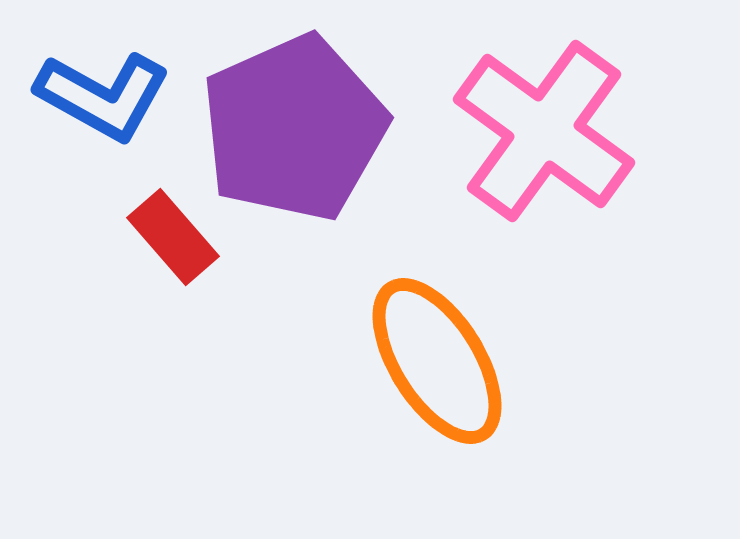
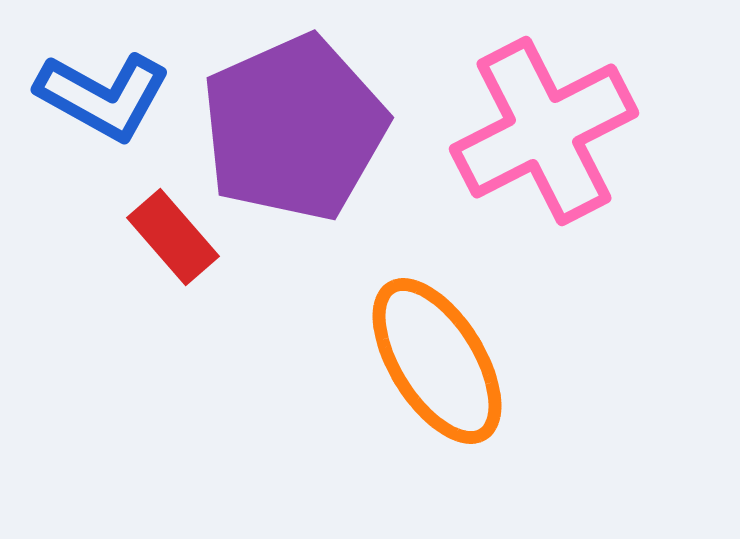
pink cross: rotated 27 degrees clockwise
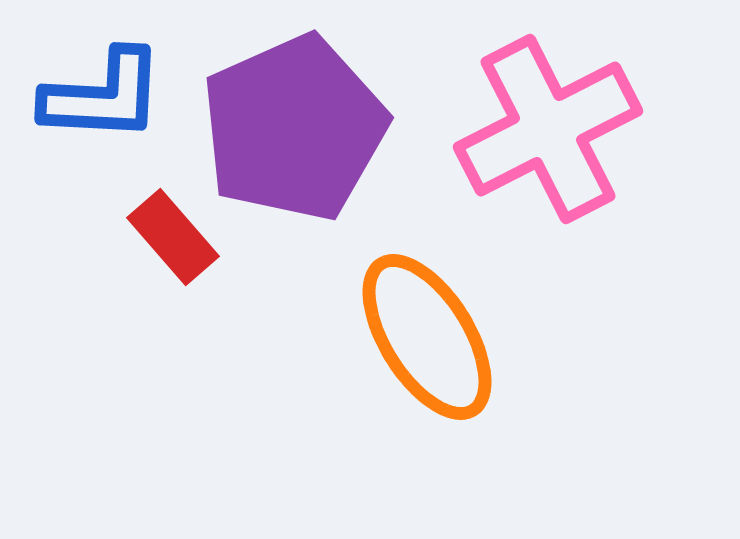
blue L-shape: rotated 26 degrees counterclockwise
pink cross: moved 4 px right, 2 px up
orange ellipse: moved 10 px left, 24 px up
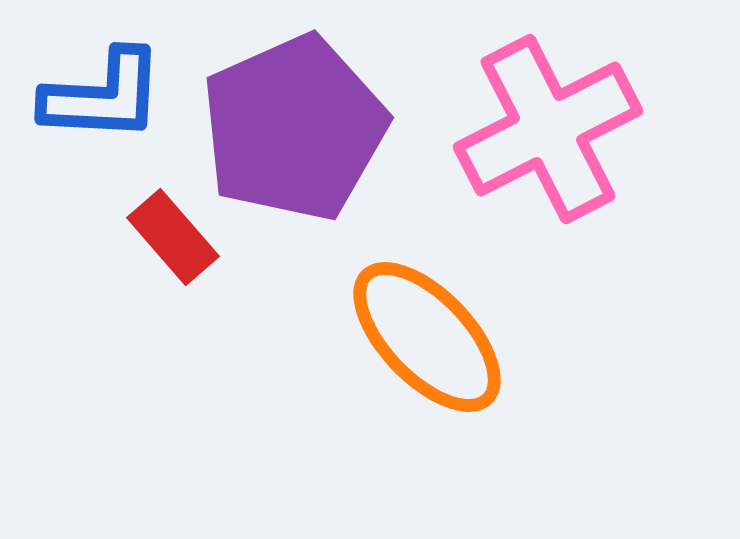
orange ellipse: rotated 12 degrees counterclockwise
